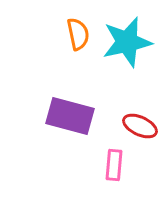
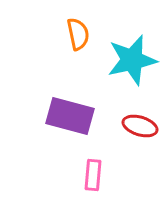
cyan star: moved 5 px right, 18 px down
red ellipse: rotated 8 degrees counterclockwise
pink rectangle: moved 21 px left, 10 px down
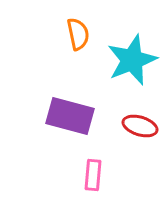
cyan star: rotated 9 degrees counterclockwise
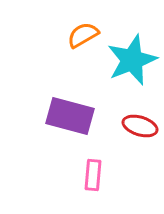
orange semicircle: moved 5 px right, 1 px down; rotated 108 degrees counterclockwise
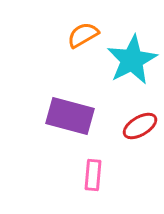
cyan star: rotated 6 degrees counterclockwise
red ellipse: rotated 48 degrees counterclockwise
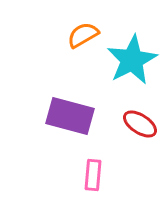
red ellipse: moved 2 px up; rotated 64 degrees clockwise
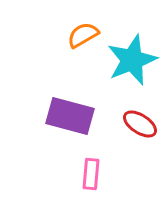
cyan star: rotated 6 degrees clockwise
pink rectangle: moved 2 px left, 1 px up
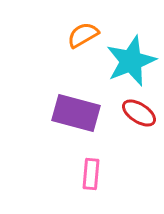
cyan star: moved 1 px left, 1 px down
purple rectangle: moved 6 px right, 3 px up
red ellipse: moved 1 px left, 11 px up
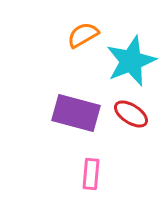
red ellipse: moved 8 px left, 1 px down
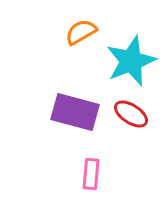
orange semicircle: moved 2 px left, 3 px up
purple rectangle: moved 1 px left, 1 px up
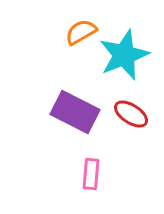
cyan star: moved 7 px left, 6 px up
purple rectangle: rotated 12 degrees clockwise
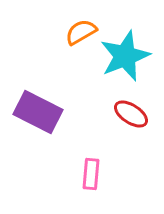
cyan star: moved 1 px right, 1 px down
purple rectangle: moved 37 px left
